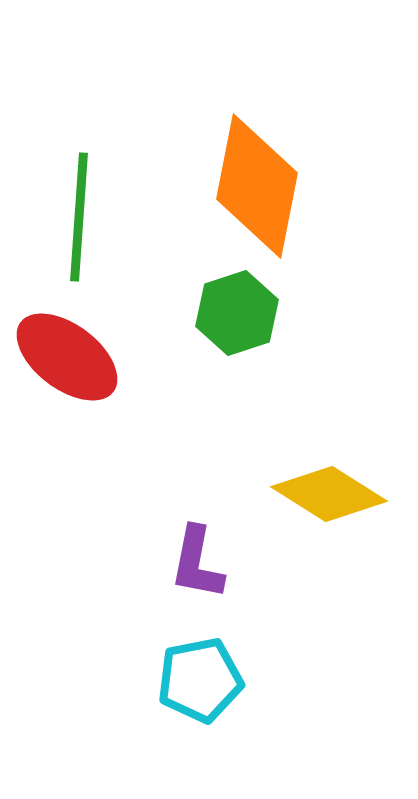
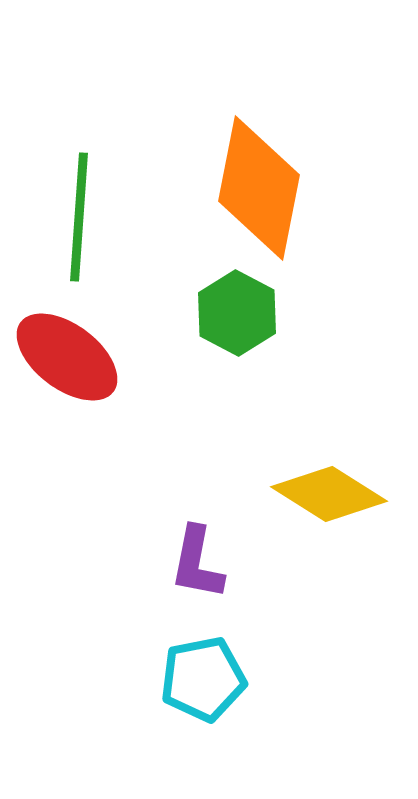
orange diamond: moved 2 px right, 2 px down
green hexagon: rotated 14 degrees counterclockwise
cyan pentagon: moved 3 px right, 1 px up
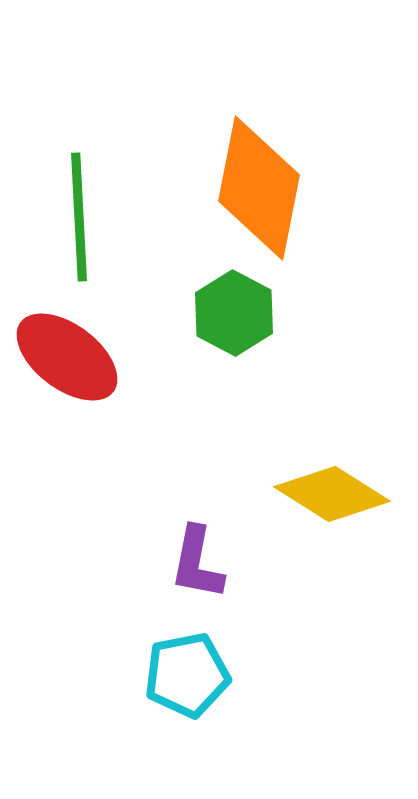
green line: rotated 7 degrees counterclockwise
green hexagon: moved 3 px left
yellow diamond: moved 3 px right
cyan pentagon: moved 16 px left, 4 px up
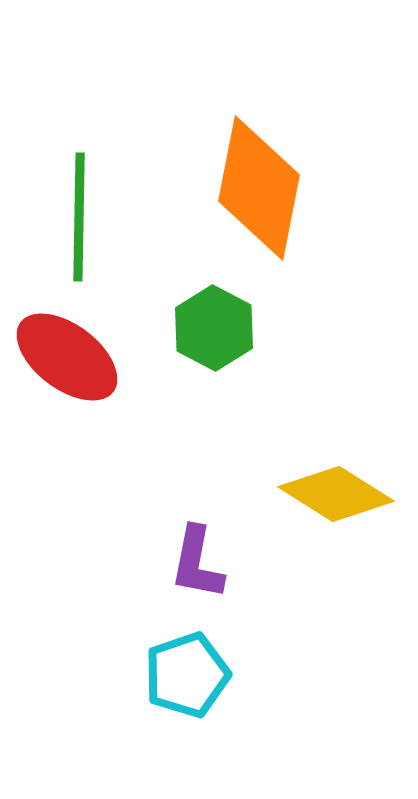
green line: rotated 4 degrees clockwise
green hexagon: moved 20 px left, 15 px down
yellow diamond: moved 4 px right
cyan pentagon: rotated 8 degrees counterclockwise
